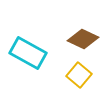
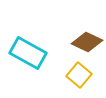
brown diamond: moved 4 px right, 3 px down
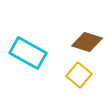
brown diamond: rotated 8 degrees counterclockwise
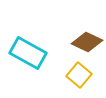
brown diamond: rotated 8 degrees clockwise
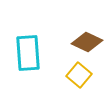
cyan rectangle: rotated 57 degrees clockwise
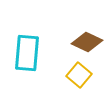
cyan rectangle: moved 1 px left; rotated 9 degrees clockwise
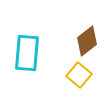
brown diamond: moved 1 px up; rotated 64 degrees counterclockwise
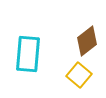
cyan rectangle: moved 1 px right, 1 px down
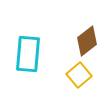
yellow square: rotated 10 degrees clockwise
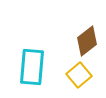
cyan rectangle: moved 4 px right, 13 px down
